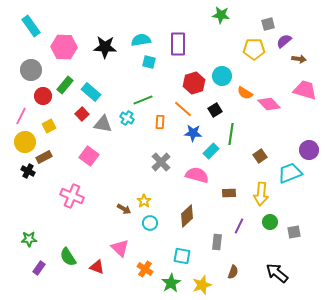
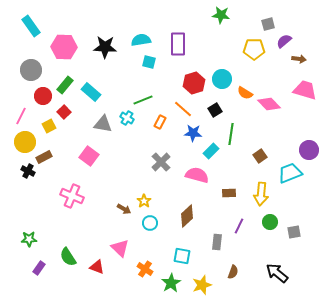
cyan circle at (222, 76): moved 3 px down
red square at (82, 114): moved 18 px left, 2 px up
orange rectangle at (160, 122): rotated 24 degrees clockwise
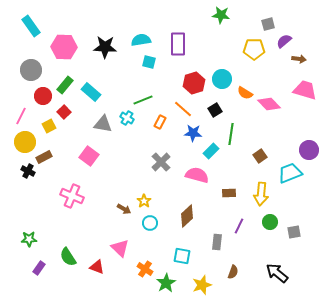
green star at (171, 283): moved 5 px left
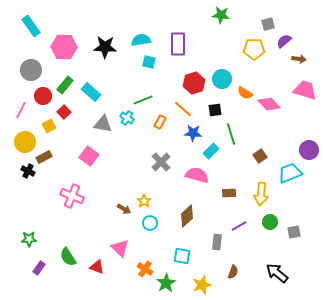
black square at (215, 110): rotated 24 degrees clockwise
pink line at (21, 116): moved 6 px up
green line at (231, 134): rotated 25 degrees counterclockwise
purple line at (239, 226): rotated 35 degrees clockwise
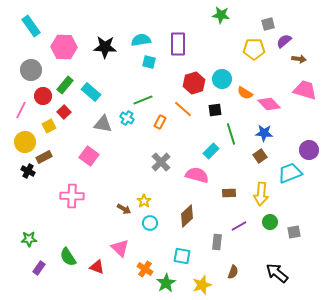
blue star at (193, 133): moved 71 px right
pink cross at (72, 196): rotated 20 degrees counterclockwise
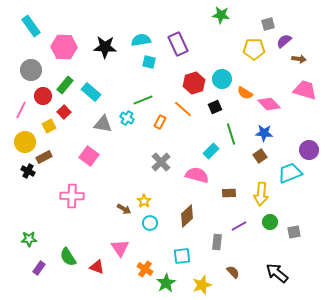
purple rectangle at (178, 44): rotated 25 degrees counterclockwise
black square at (215, 110): moved 3 px up; rotated 16 degrees counterclockwise
pink triangle at (120, 248): rotated 12 degrees clockwise
cyan square at (182, 256): rotated 18 degrees counterclockwise
brown semicircle at (233, 272): rotated 64 degrees counterclockwise
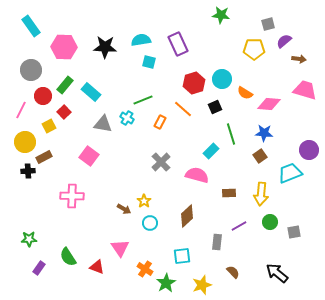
pink diamond at (269, 104): rotated 40 degrees counterclockwise
black cross at (28, 171): rotated 32 degrees counterclockwise
